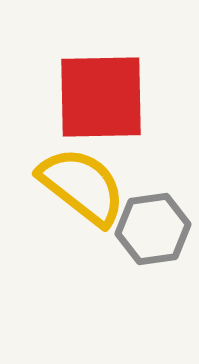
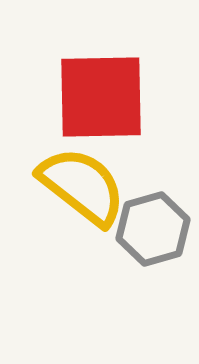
gray hexagon: rotated 8 degrees counterclockwise
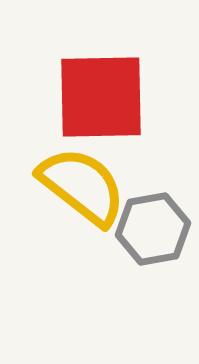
gray hexagon: rotated 6 degrees clockwise
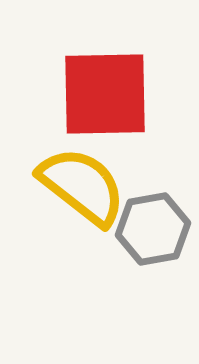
red square: moved 4 px right, 3 px up
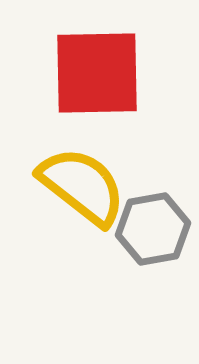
red square: moved 8 px left, 21 px up
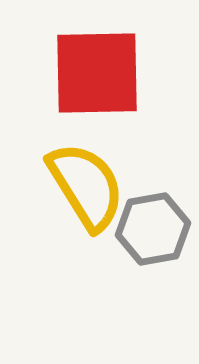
yellow semicircle: moved 4 px right; rotated 20 degrees clockwise
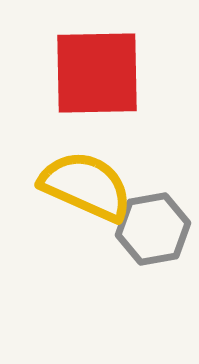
yellow semicircle: rotated 34 degrees counterclockwise
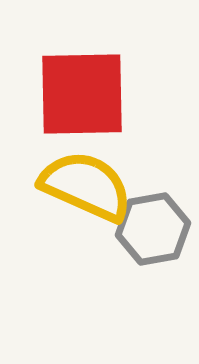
red square: moved 15 px left, 21 px down
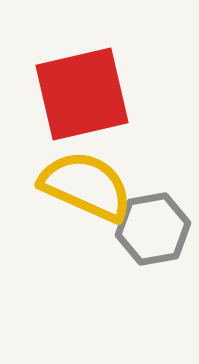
red square: rotated 12 degrees counterclockwise
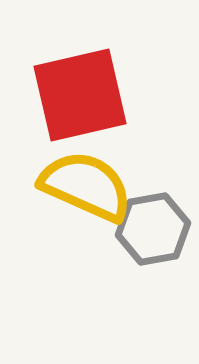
red square: moved 2 px left, 1 px down
